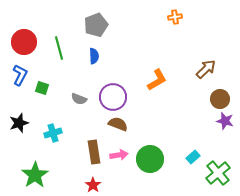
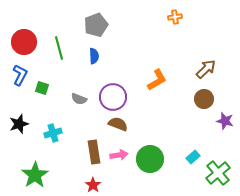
brown circle: moved 16 px left
black star: moved 1 px down
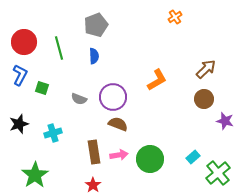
orange cross: rotated 24 degrees counterclockwise
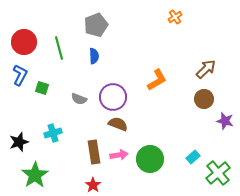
black star: moved 18 px down
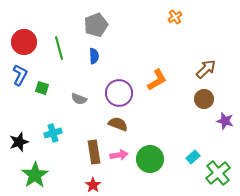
purple circle: moved 6 px right, 4 px up
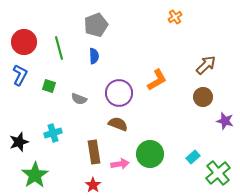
brown arrow: moved 4 px up
green square: moved 7 px right, 2 px up
brown circle: moved 1 px left, 2 px up
pink arrow: moved 1 px right, 9 px down
green circle: moved 5 px up
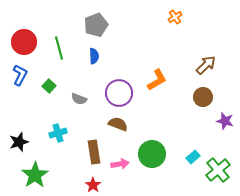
green square: rotated 24 degrees clockwise
cyan cross: moved 5 px right
green circle: moved 2 px right
green cross: moved 3 px up
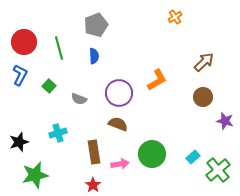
brown arrow: moved 2 px left, 3 px up
green star: rotated 20 degrees clockwise
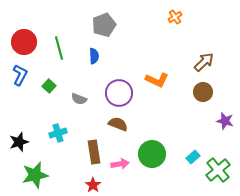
gray pentagon: moved 8 px right
orange L-shape: rotated 55 degrees clockwise
brown circle: moved 5 px up
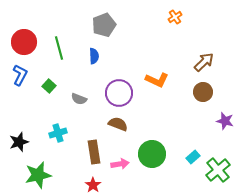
green star: moved 3 px right
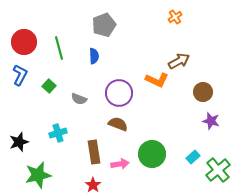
brown arrow: moved 25 px left, 1 px up; rotated 15 degrees clockwise
purple star: moved 14 px left
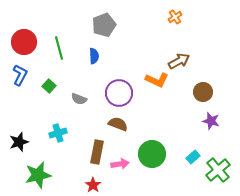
brown rectangle: moved 3 px right; rotated 20 degrees clockwise
